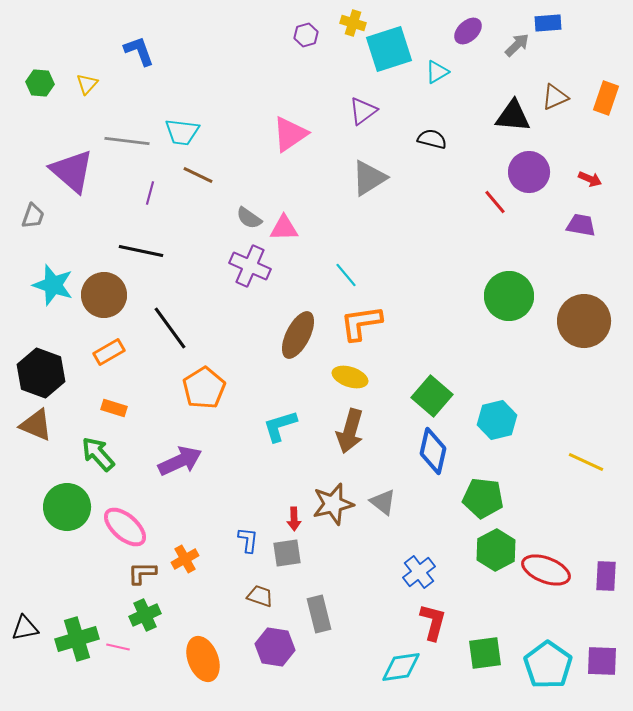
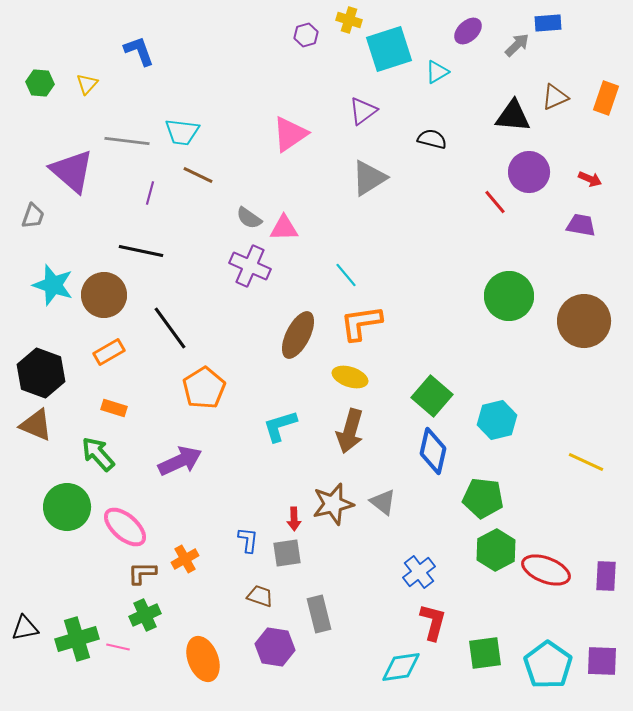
yellow cross at (353, 23): moved 4 px left, 3 px up
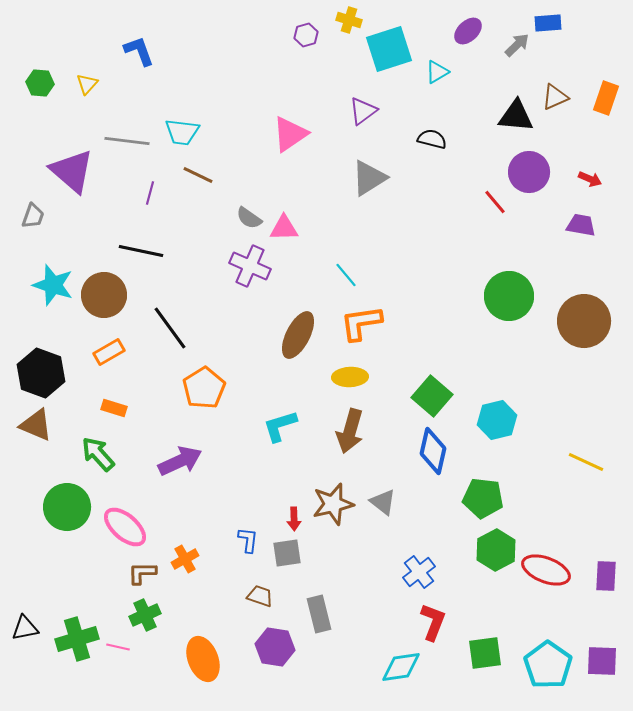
black triangle at (513, 116): moved 3 px right
yellow ellipse at (350, 377): rotated 20 degrees counterclockwise
red L-shape at (433, 622): rotated 6 degrees clockwise
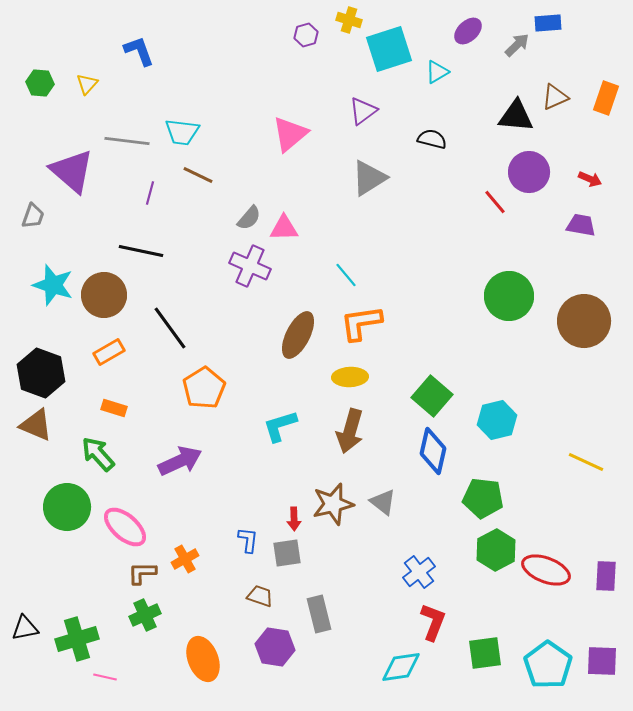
pink triangle at (290, 134): rotated 6 degrees counterclockwise
gray semicircle at (249, 218): rotated 84 degrees counterclockwise
pink line at (118, 647): moved 13 px left, 30 px down
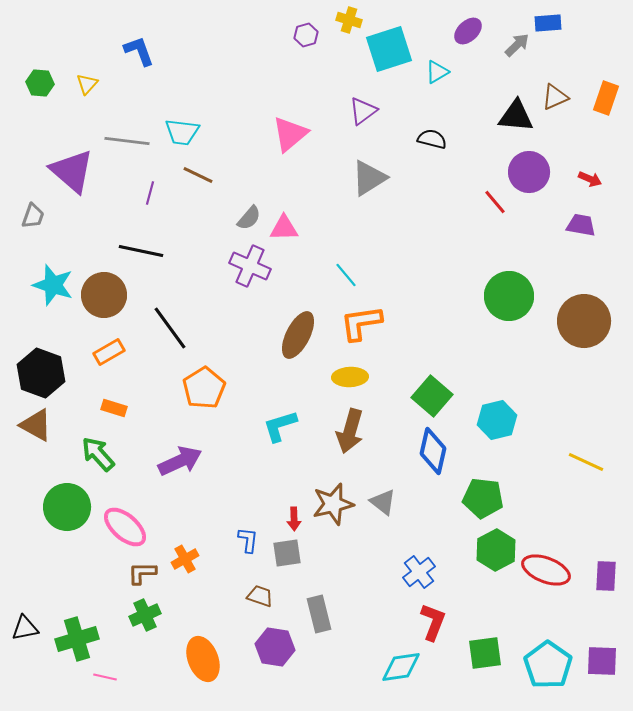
brown triangle at (36, 425): rotated 6 degrees clockwise
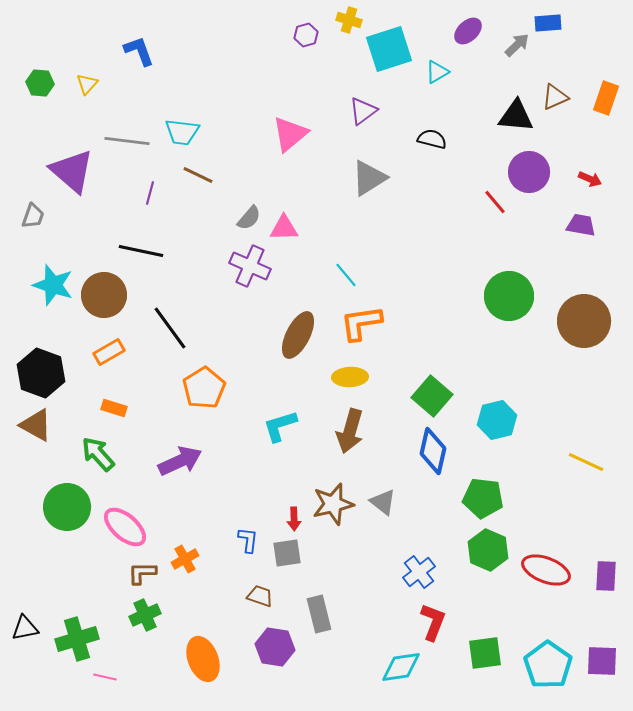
green hexagon at (496, 550): moved 8 px left; rotated 9 degrees counterclockwise
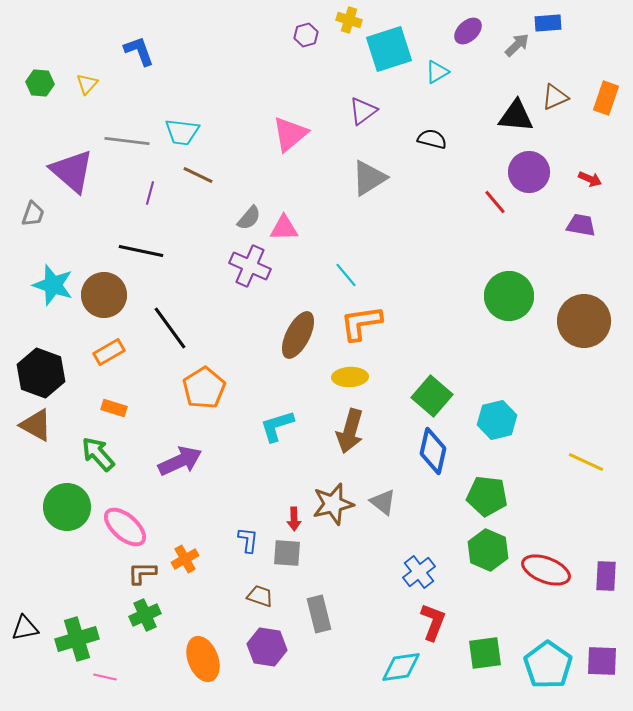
gray trapezoid at (33, 216): moved 2 px up
cyan L-shape at (280, 426): moved 3 px left
green pentagon at (483, 498): moved 4 px right, 2 px up
gray square at (287, 553): rotated 12 degrees clockwise
purple hexagon at (275, 647): moved 8 px left
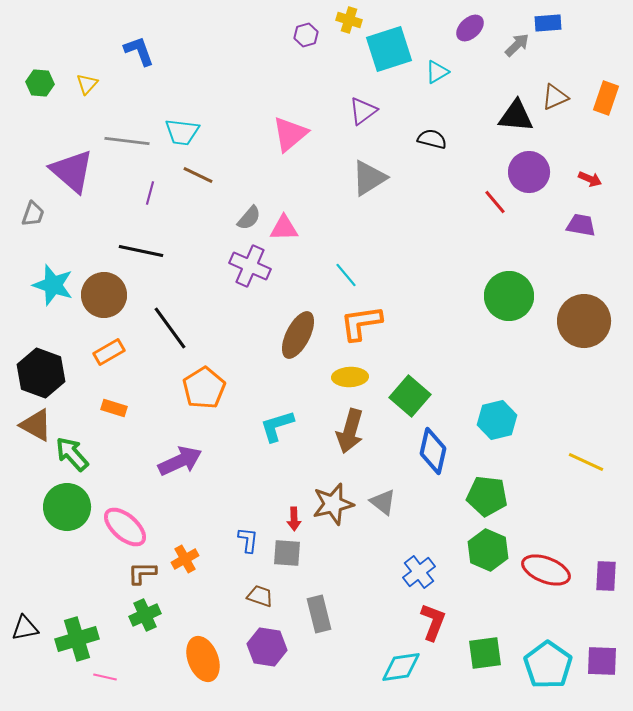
purple ellipse at (468, 31): moved 2 px right, 3 px up
green square at (432, 396): moved 22 px left
green arrow at (98, 454): moved 26 px left
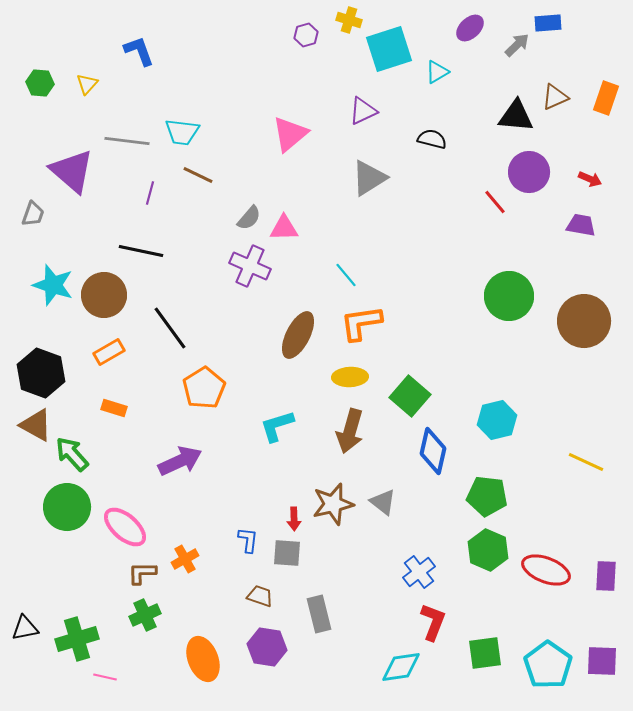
purple triangle at (363, 111): rotated 12 degrees clockwise
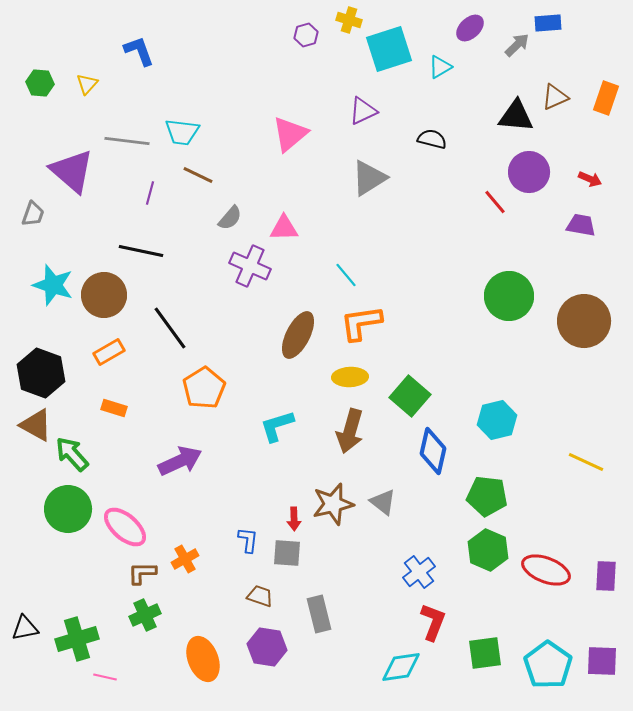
cyan triangle at (437, 72): moved 3 px right, 5 px up
gray semicircle at (249, 218): moved 19 px left
green circle at (67, 507): moved 1 px right, 2 px down
